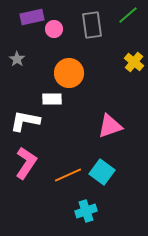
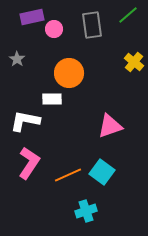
pink L-shape: moved 3 px right
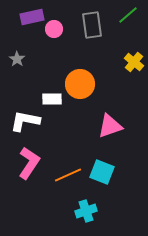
orange circle: moved 11 px right, 11 px down
cyan square: rotated 15 degrees counterclockwise
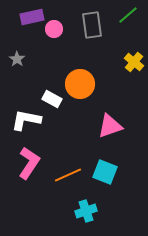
white rectangle: rotated 30 degrees clockwise
white L-shape: moved 1 px right, 1 px up
cyan square: moved 3 px right
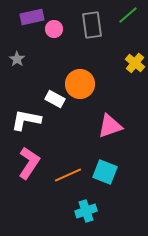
yellow cross: moved 1 px right, 1 px down
white rectangle: moved 3 px right
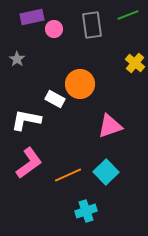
green line: rotated 20 degrees clockwise
pink L-shape: rotated 20 degrees clockwise
cyan square: moved 1 px right; rotated 25 degrees clockwise
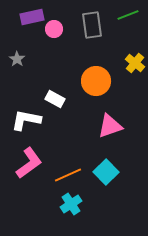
orange circle: moved 16 px right, 3 px up
cyan cross: moved 15 px left, 7 px up; rotated 15 degrees counterclockwise
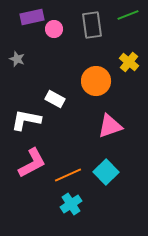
gray star: rotated 14 degrees counterclockwise
yellow cross: moved 6 px left, 1 px up
pink L-shape: moved 3 px right; rotated 8 degrees clockwise
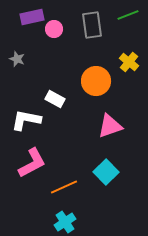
orange line: moved 4 px left, 12 px down
cyan cross: moved 6 px left, 18 px down
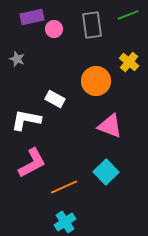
pink triangle: rotated 40 degrees clockwise
